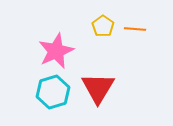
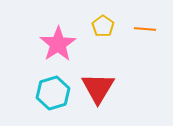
orange line: moved 10 px right
pink star: moved 2 px right, 7 px up; rotated 9 degrees counterclockwise
cyan hexagon: moved 1 px down
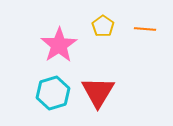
pink star: moved 1 px right, 1 px down
red triangle: moved 4 px down
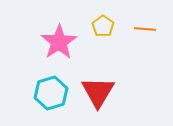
pink star: moved 3 px up
cyan hexagon: moved 2 px left
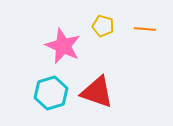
yellow pentagon: rotated 20 degrees counterclockwise
pink star: moved 4 px right, 4 px down; rotated 15 degrees counterclockwise
red triangle: moved 1 px left; rotated 42 degrees counterclockwise
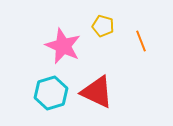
orange line: moved 4 px left, 12 px down; rotated 65 degrees clockwise
red triangle: rotated 6 degrees clockwise
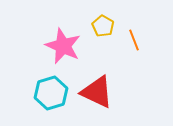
yellow pentagon: rotated 15 degrees clockwise
orange line: moved 7 px left, 1 px up
